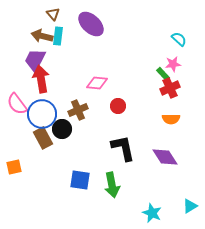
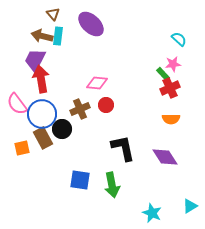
red circle: moved 12 px left, 1 px up
brown cross: moved 2 px right, 1 px up
orange square: moved 8 px right, 19 px up
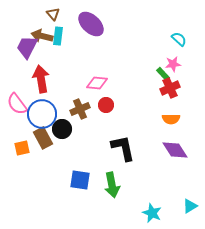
purple trapezoid: moved 8 px left, 13 px up
purple diamond: moved 10 px right, 7 px up
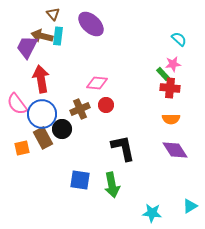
red cross: rotated 30 degrees clockwise
cyan star: rotated 18 degrees counterclockwise
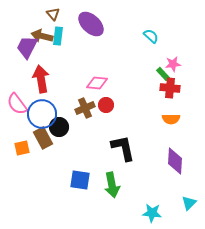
cyan semicircle: moved 28 px left, 3 px up
brown cross: moved 5 px right, 1 px up
black circle: moved 3 px left, 2 px up
purple diamond: moved 11 px down; rotated 36 degrees clockwise
cyan triangle: moved 1 px left, 3 px up; rotated 14 degrees counterclockwise
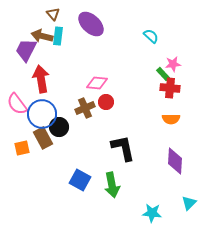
purple trapezoid: moved 1 px left, 3 px down
red circle: moved 3 px up
blue square: rotated 20 degrees clockwise
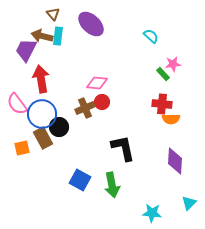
red cross: moved 8 px left, 16 px down
red circle: moved 4 px left
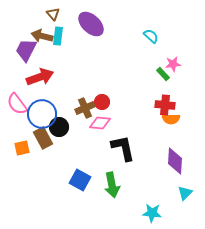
red arrow: moved 1 px left, 2 px up; rotated 80 degrees clockwise
pink diamond: moved 3 px right, 40 px down
red cross: moved 3 px right, 1 px down
cyan triangle: moved 4 px left, 10 px up
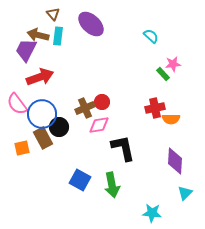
brown arrow: moved 4 px left, 1 px up
red cross: moved 10 px left, 3 px down; rotated 18 degrees counterclockwise
pink diamond: moved 1 px left, 2 px down; rotated 15 degrees counterclockwise
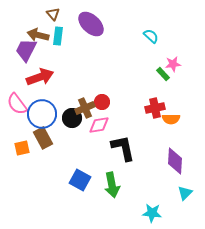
black circle: moved 13 px right, 9 px up
